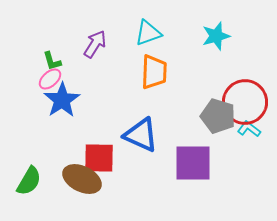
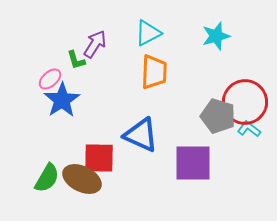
cyan triangle: rotated 8 degrees counterclockwise
green L-shape: moved 24 px right, 1 px up
green semicircle: moved 18 px right, 3 px up
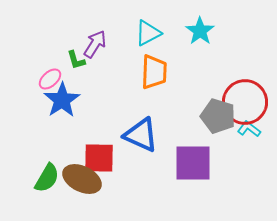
cyan star: moved 16 px left, 5 px up; rotated 20 degrees counterclockwise
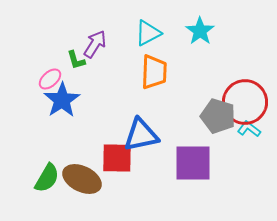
blue triangle: rotated 36 degrees counterclockwise
red square: moved 18 px right
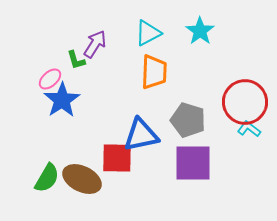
gray pentagon: moved 30 px left, 4 px down
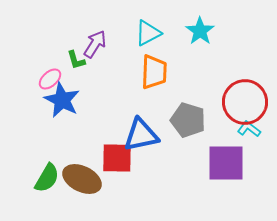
blue star: rotated 12 degrees counterclockwise
purple square: moved 33 px right
